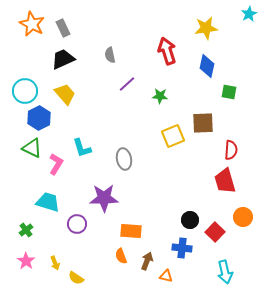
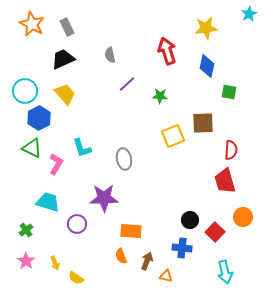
gray rectangle: moved 4 px right, 1 px up
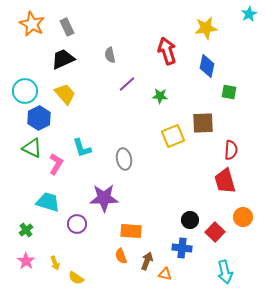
orange triangle: moved 1 px left, 2 px up
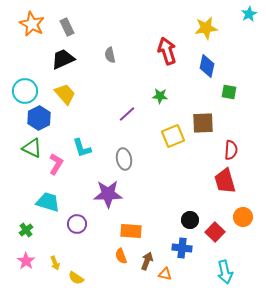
purple line: moved 30 px down
purple star: moved 4 px right, 4 px up
